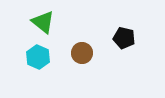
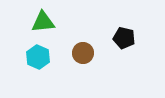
green triangle: rotated 45 degrees counterclockwise
brown circle: moved 1 px right
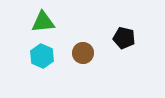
cyan hexagon: moved 4 px right, 1 px up
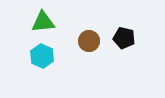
brown circle: moved 6 px right, 12 px up
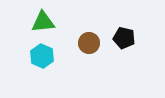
brown circle: moved 2 px down
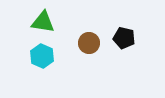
green triangle: rotated 15 degrees clockwise
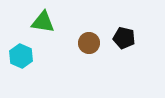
cyan hexagon: moved 21 px left
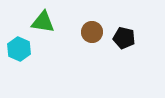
brown circle: moved 3 px right, 11 px up
cyan hexagon: moved 2 px left, 7 px up
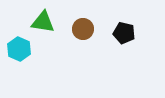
brown circle: moved 9 px left, 3 px up
black pentagon: moved 5 px up
